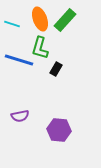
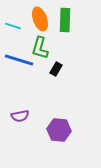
green rectangle: rotated 40 degrees counterclockwise
cyan line: moved 1 px right, 2 px down
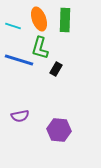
orange ellipse: moved 1 px left
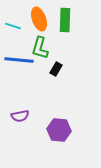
blue line: rotated 12 degrees counterclockwise
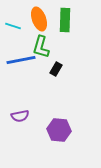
green L-shape: moved 1 px right, 1 px up
blue line: moved 2 px right; rotated 16 degrees counterclockwise
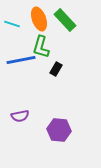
green rectangle: rotated 45 degrees counterclockwise
cyan line: moved 1 px left, 2 px up
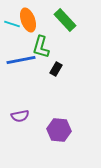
orange ellipse: moved 11 px left, 1 px down
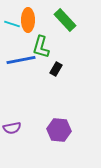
orange ellipse: rotated 20 degrees clockwise
purple semicircle: moved 8 px left, 12 px down
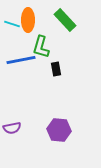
black rectangle: rotated 40 degrees counterclockwise
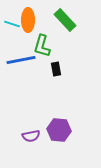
green L-shape: moved 1 px right, 1 px up
purple semicircle: moved 19 px right, 8 px down
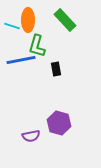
cyan line: moved 2 px down
green L-shape: moved 5 px left
purple hexagon: moved 7 px up; rotated 10 degrees clockwise
